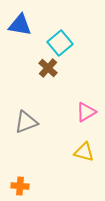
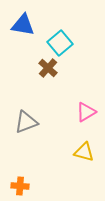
blue triangle: moved 3 px right
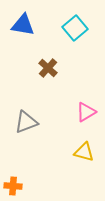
cyan square: moved 15 px right, 15 px up
orange cross: moved 7 px left
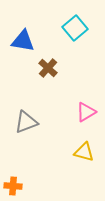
blue triangle: moved 16 px down
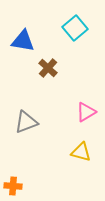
yellow triangle: moved 3 px left
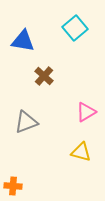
brown cross: moved 4 px left, 8 px down
